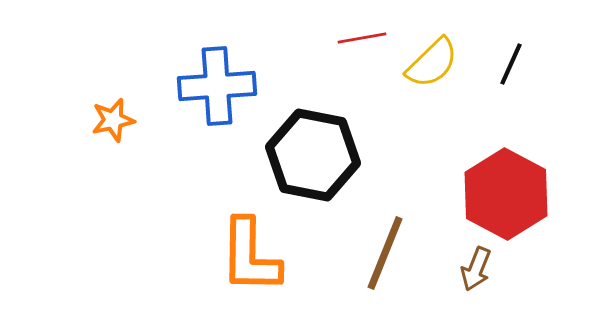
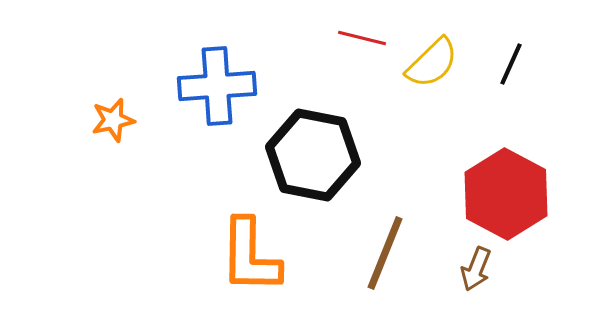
red line: rotated 24 degrees clockwise
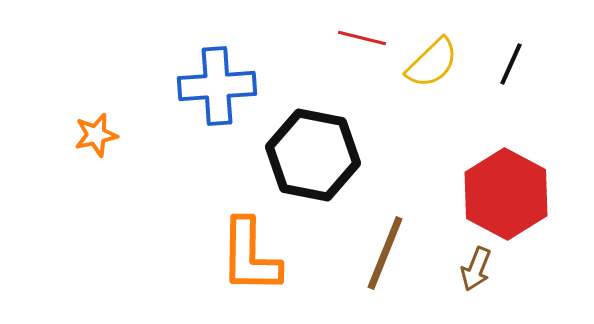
orange star: moved 17 px left, 15 px down
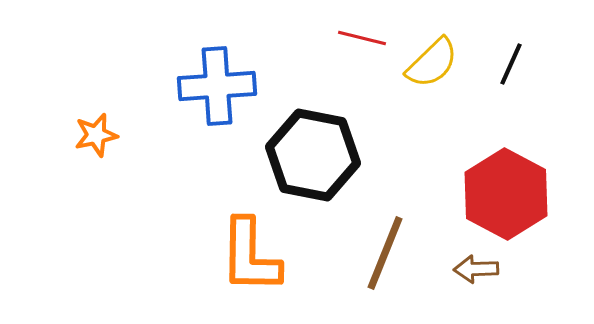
brown arrow: rotated 66 degrees clockwise
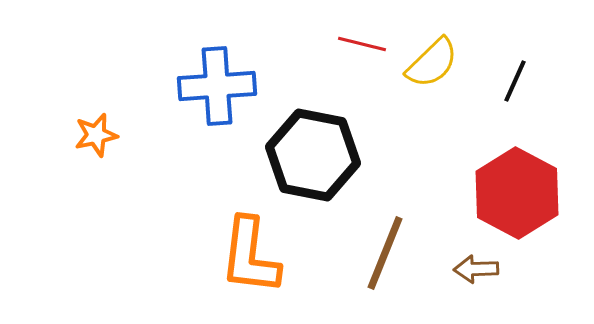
red line: moved 6 px down
black line: moved 4 px right, 17 px down
red hexagon: moved 11 px right, 1 px up
orange L-shape: rotated 6 degrees clockwise
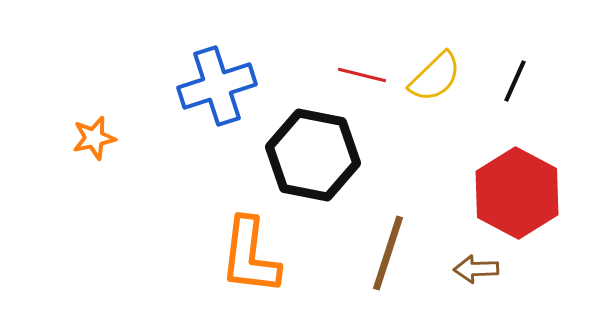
red line: moved 31 px down
yellow semicircle: moved 3 px right, 14 px down
blue cross: rotated 14 degrees counterclockwise
orange star: moved 2 px left, 3 px down
brown line: moved 3 px right; rotated 4 degrees counterclockwise
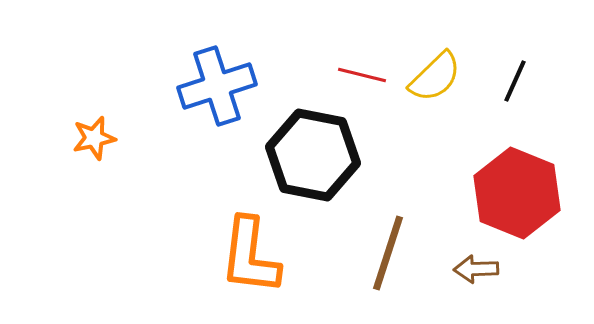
red hexagon: rotated 6 degrees counterclockwise
